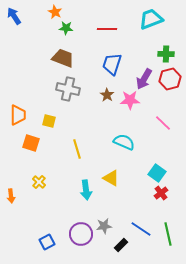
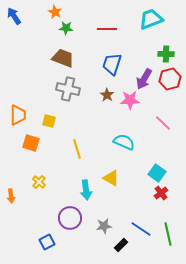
purple circle: moved 11 px left, 16 px up
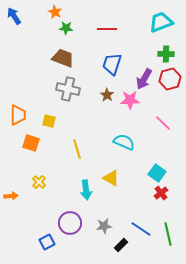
cyan trapezoid: moved 10 px right, 3 px down
orange arrow: rotated 88 degrees counterclockwise
purple circle: moved 5 px down
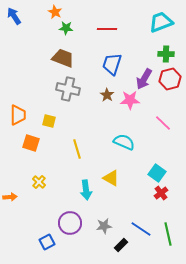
orange arrow: moved 1 px left, 1 px down
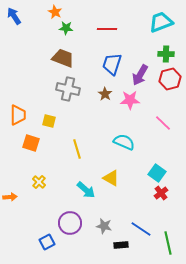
purple arrow: moved 4 px left, 4 px up
brown star: moved 2 px left, 1 px up
cyan arrow: rotated 42 degrees counterclockwise
gray star: rotated 21 degrees clockwise
green line: moved 9 px down
black rectangle: rotated 40 degrees clockwise
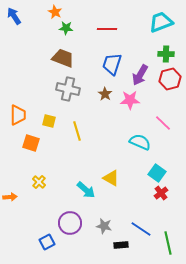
cyan semicircle: moved 16 px right
yellow line: moved 18 px up
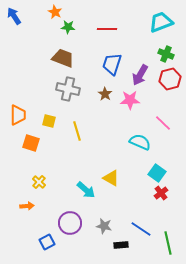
green star: moved 2 px right, 1 px up
green cross: rotated 21 degrees clockwise
orange arrow: moved 17 px right, 9 px down
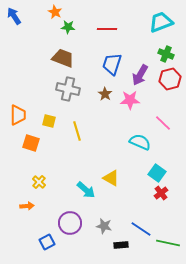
green line: rotated 65 degrees counterclockwise
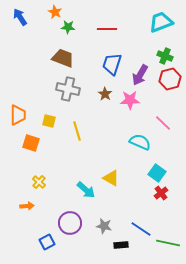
blue arrow: moved 6 px right, 1 px down
green cross: moved 1 px left, 2 px down
